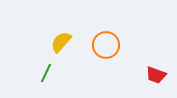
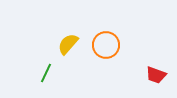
yellow semicircle: moved 7 px right, 2 px down
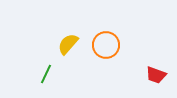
green line: moved 1 px down
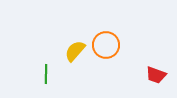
yellow semicircle: moved 7 px right, 7 px down
green line: rotated 24 degrees counterclockwise
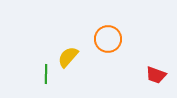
orange circle: moved 2 px right, 6 px up
yellow semicircle: moved 7 px left, 6 px down
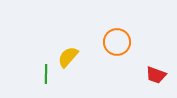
orange circle: moved 9 px right, 3 px down
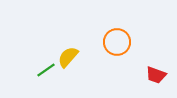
green line: moved 4 px up; rotated 54 degrees clockwise
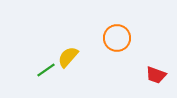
orange circle: moved 4 px up
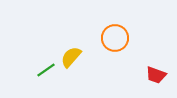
orange circle: moved 2 px left
yellow semicircle: moved 3 px right
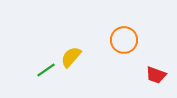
orange circle: moved 9 px right, 2 px down
